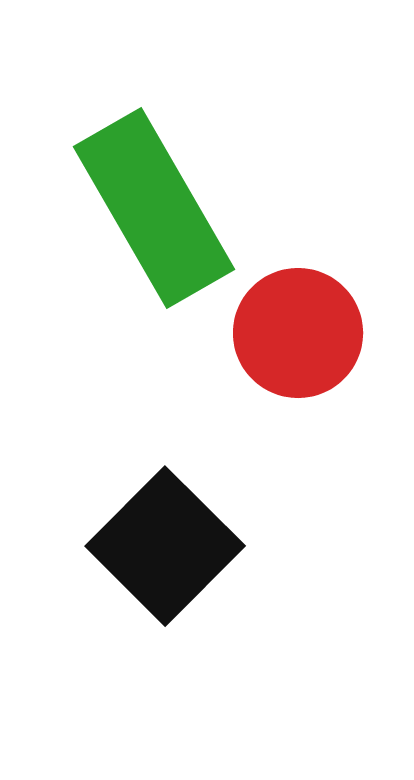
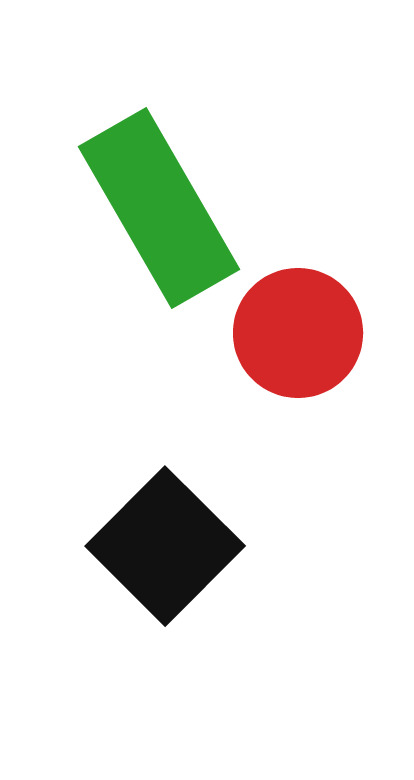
green rectangle: moved 5 px right
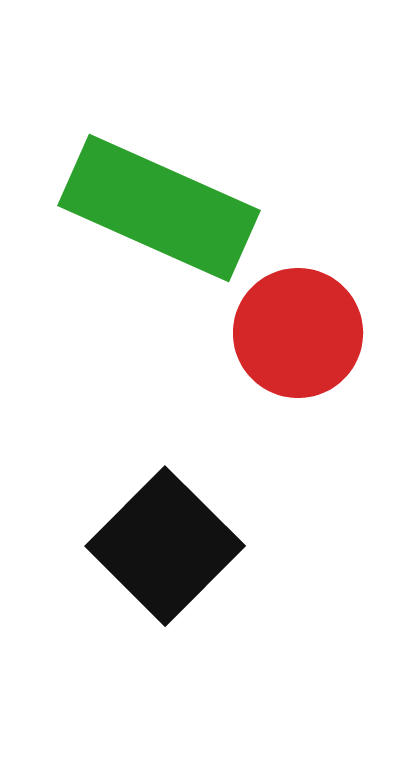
green rectangle: rotated 36 degrees counterclockwise
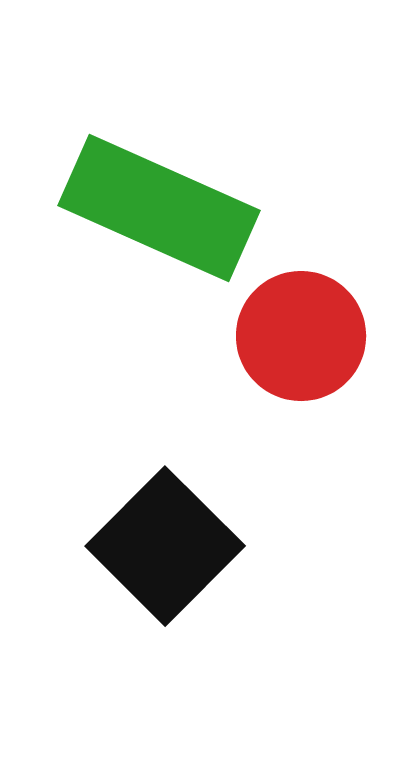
red circle: moved 3 px right, 3 px down
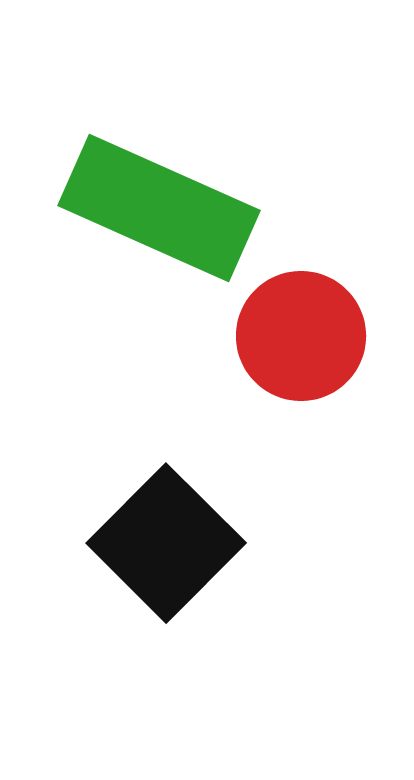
black square: moved 1 px right, 3 px up
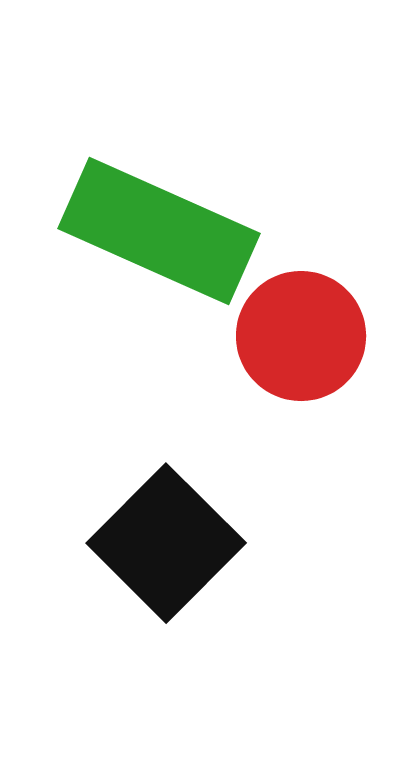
green rectangle: moved 23 px down
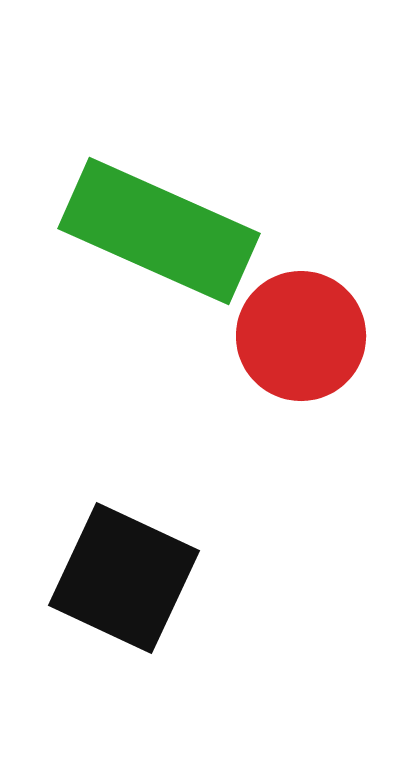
black square: moved 42 px left, 35 px down; rotated 20 degrees counterclockwise
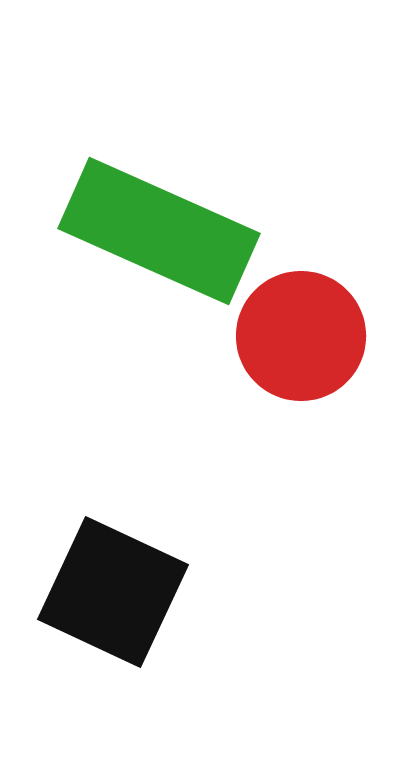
black square: moved 11 px left, 14 px down
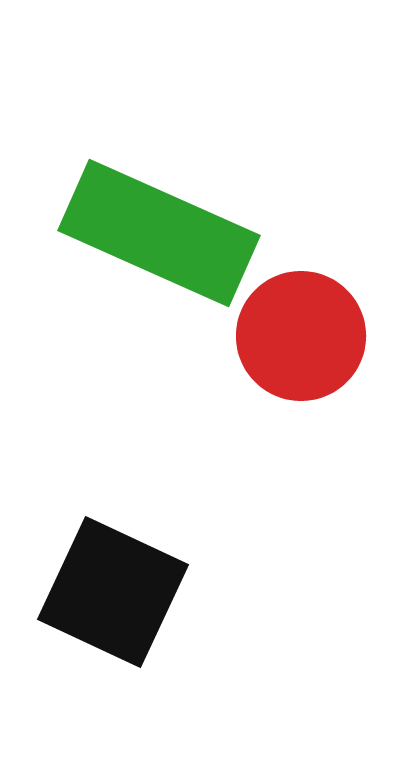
green rectangle: moved 2 px down
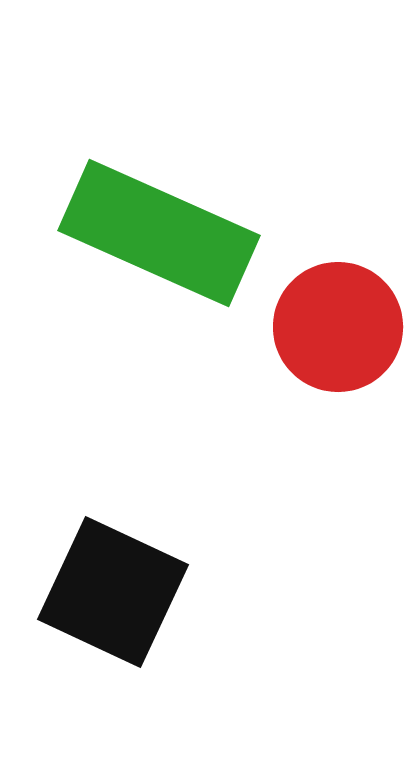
red circle: moved 37 px right, 9 px up
